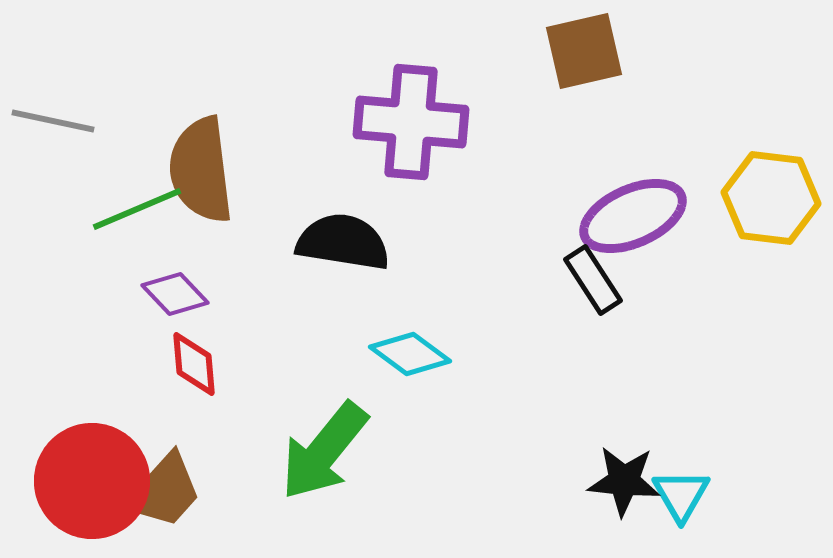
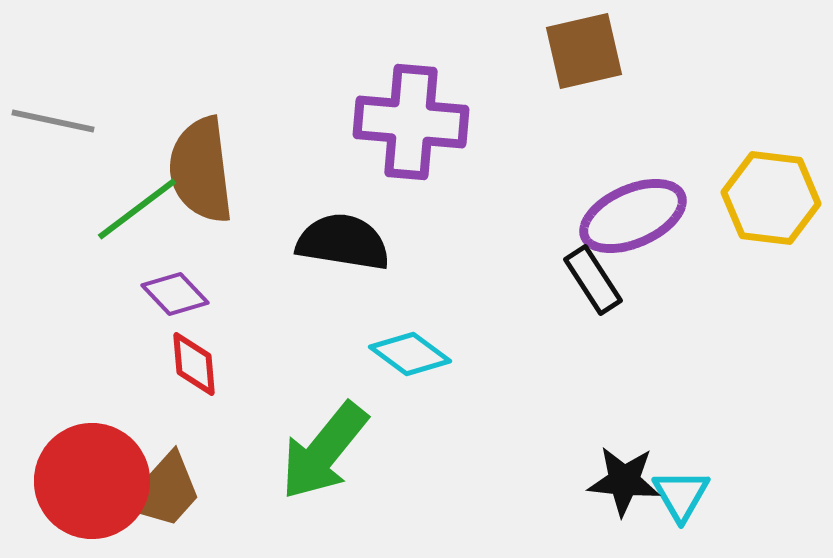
green line: rotated 14 degrees counterclockwise
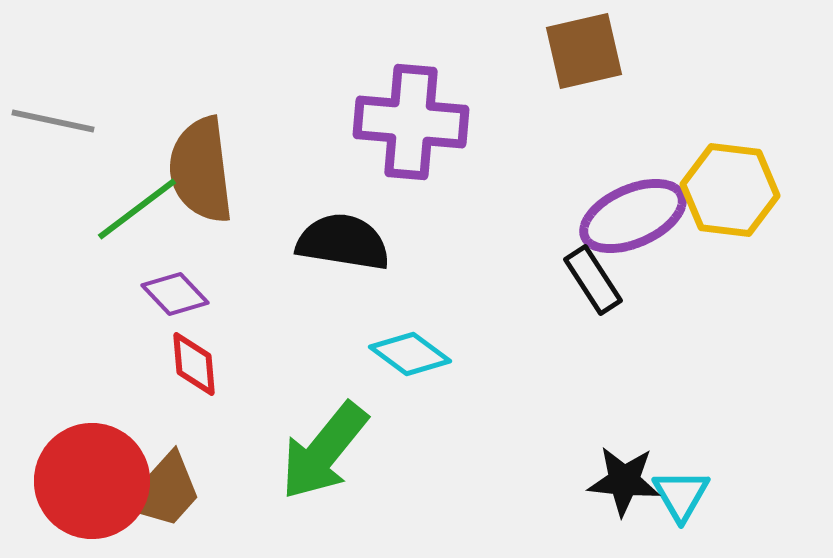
yellow hexagon: moved 41 px left, 8 px up
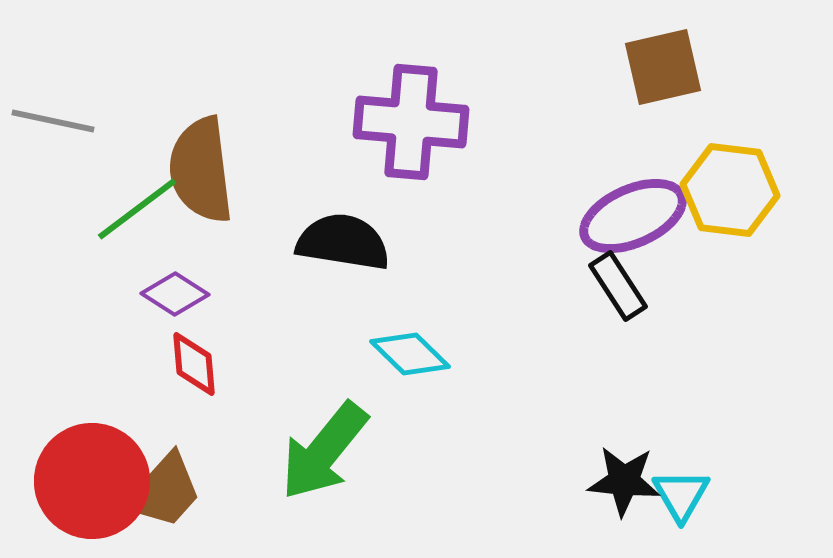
brown square: moved 79 px right, 16 px down
black rectangle: moved 25 px right, 6 px down
purple diamond: rotated 14 degrees counterclockwise
cyan diamond: rotated 8 degrees clockwise
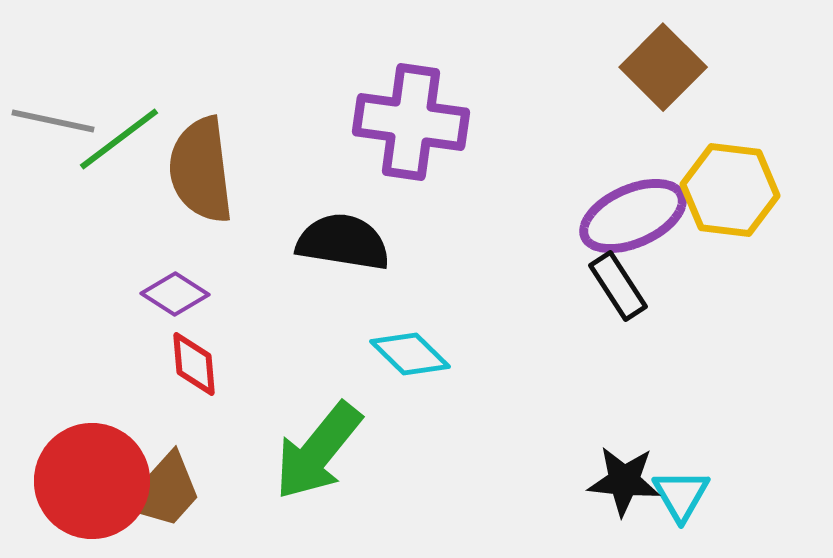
brown square: rotated 32 degrees counterclockwise
purple cross: rotated 3 degrees clockwise
green line: moved 18 px left, 70 px up
green arrow: moved 6 px left
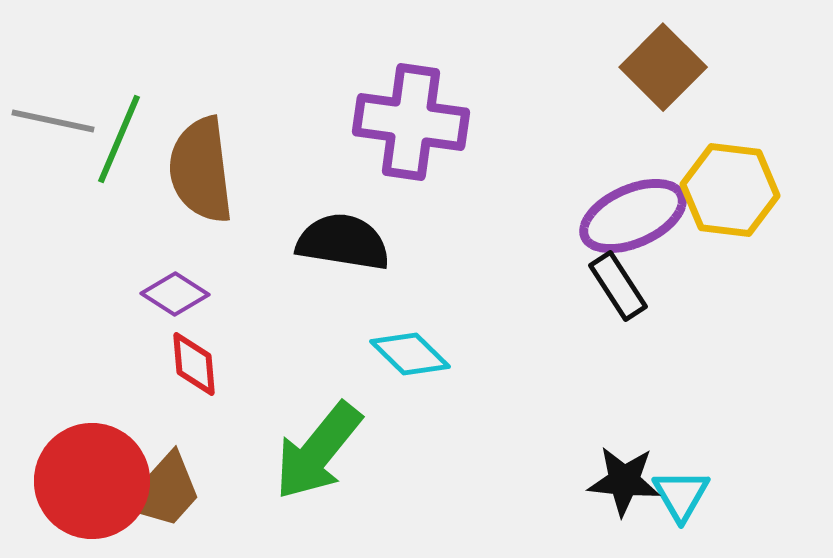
green line: rotated 30 degrees counterclockwise
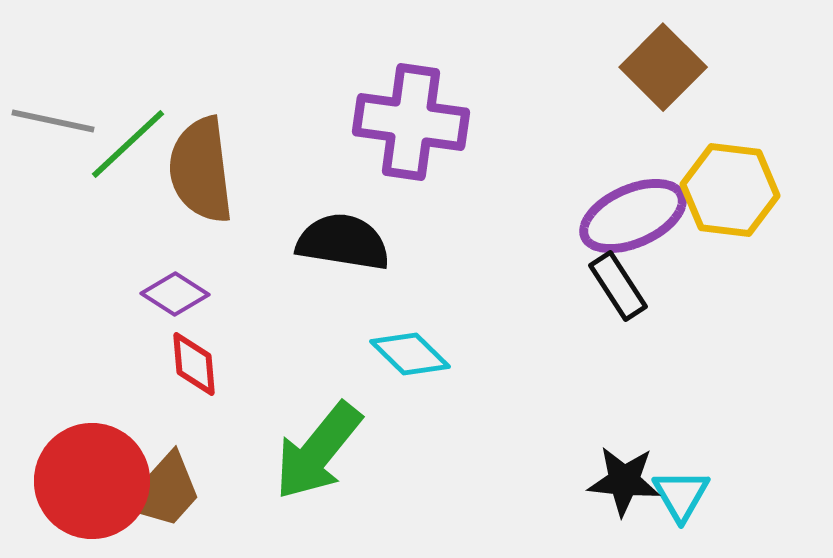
green line: moved 9 px right, 5 px down; rotated 24 degrees clockwise
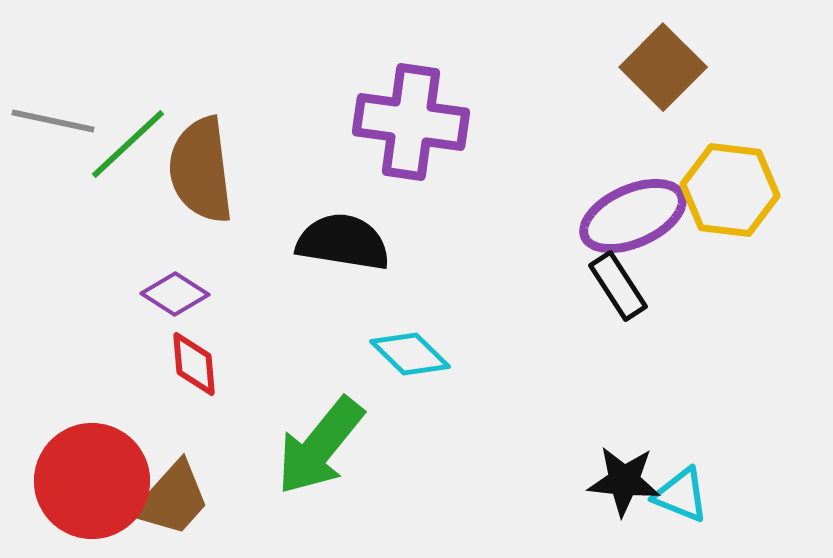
green arrow: moved 2 px right, 5 px up
brown trapezoid: moved 8 px right, 8 px down
cyan triangle: rotated 38 degrees counterclockwise
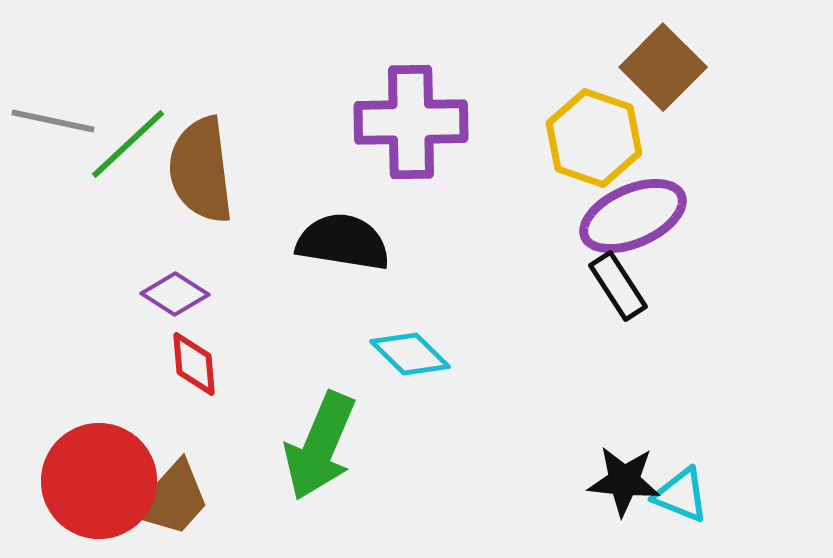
purple cross: rotated 9 degrees counterclockwise
yellow hexagon: moved 136 px left, 52 px up; rotated 12 degrees clockwise
green arrow: rotated 16 degrees counterclockwise
red circle: moved 7 px right
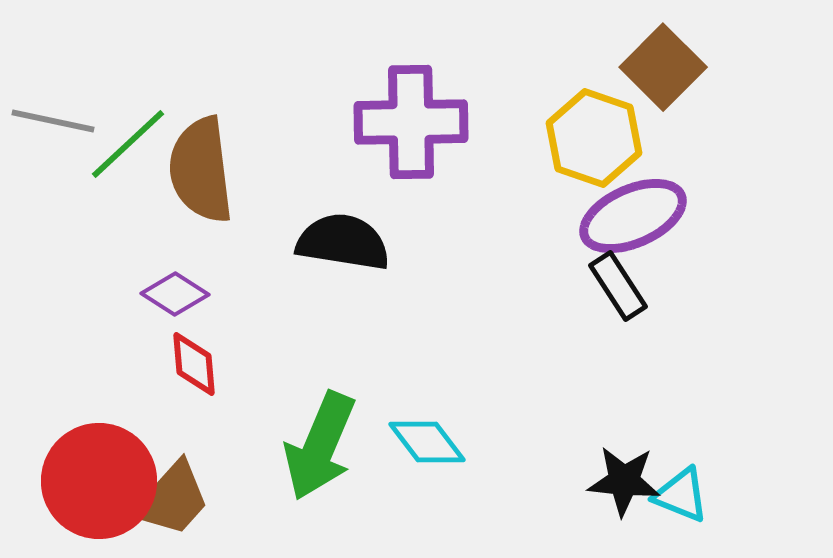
cyan diamond: moved 17 px right, 88 px down; rotated 8 degrees clockwise
